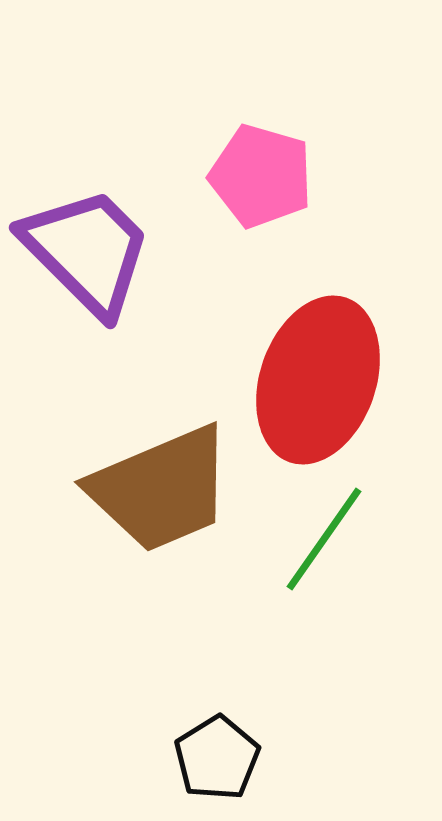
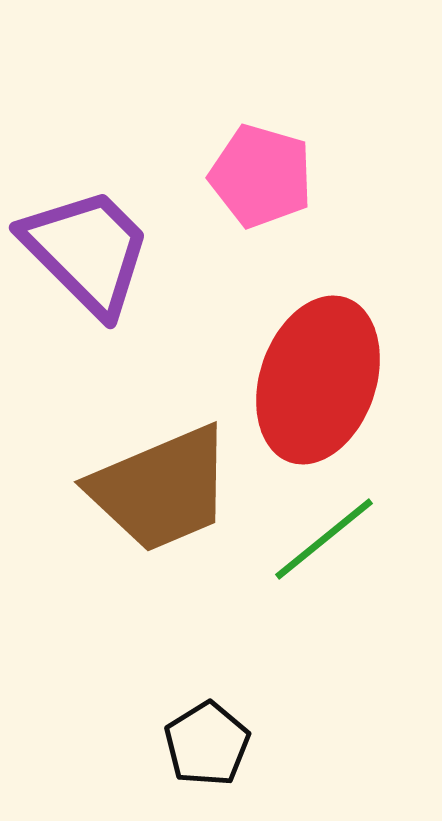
green line: rotated 16 degrees clockwise
black pentagon: moved 10 px left, 14 px up
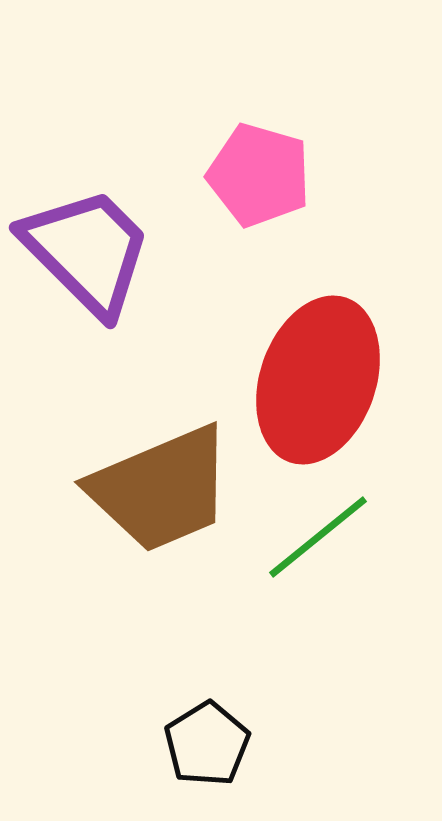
pink pentagon: moved 2 px left, 1 px up
green line: moved 6 px left, 2 px up
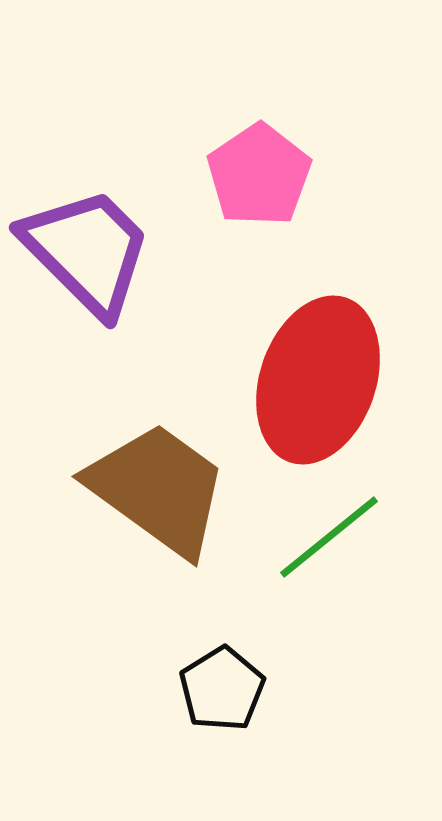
pink pentagon: rotated 22 degrees clockwise
brown trapezoid: moved 3 px left; rotated 121 degrees counterclockwise
green line: moved 11 px right
black pentagon: moved 15 px right, 55 px up
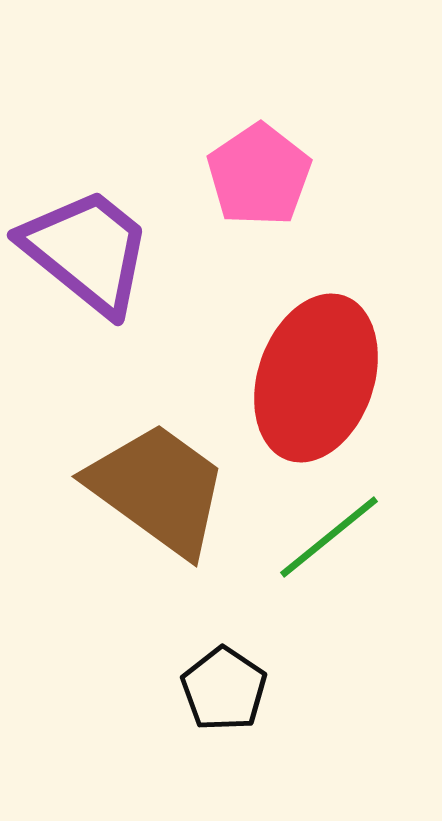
purple trapezoid: rotated 6 degrees counterclockwise
red ellipse: moved 2 px left, 2 px up
black pentagon: moved 2 px right; rotated 6 degrees counterclockwise
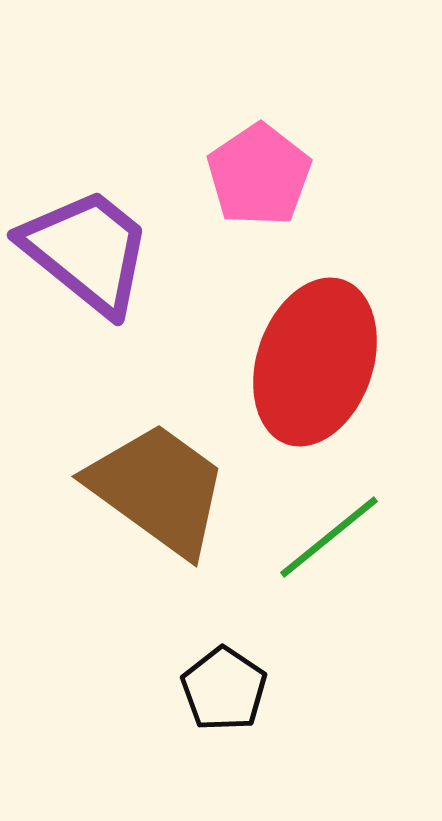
red ellipse: moved 1 px left, 16 px up
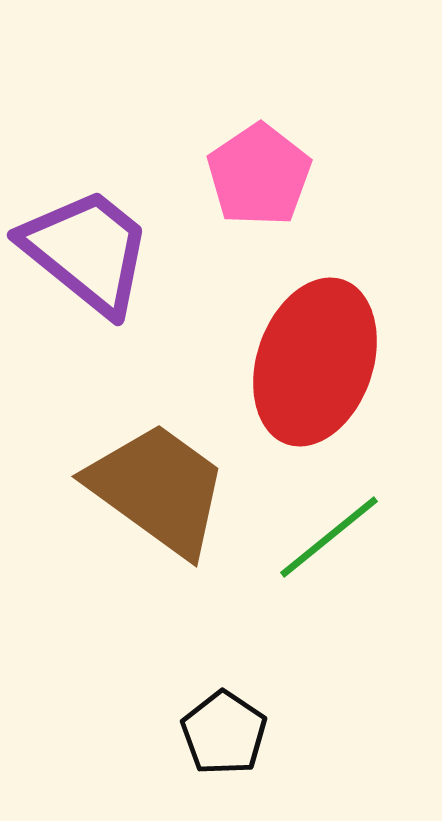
black pentagon: moved 44 px down
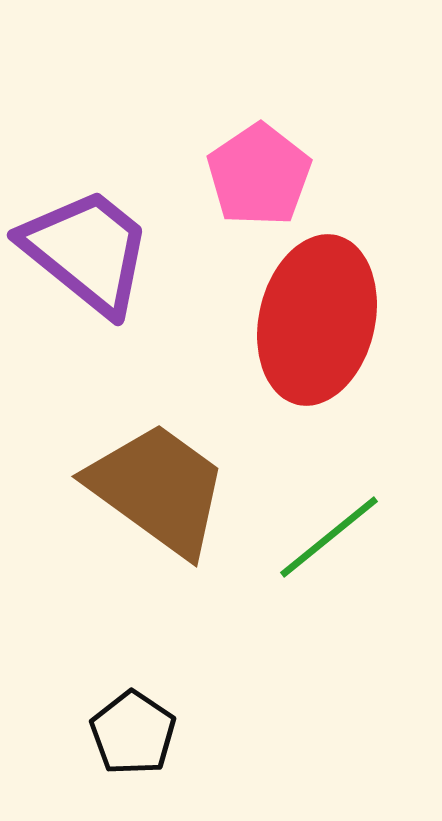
red ellipse: moved 2 px right, 42 px up; rotated 6 degrees counterclockwise
black pentagon: moved 91 px left
